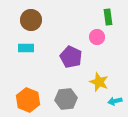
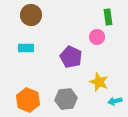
brown circle: moved 5 px up
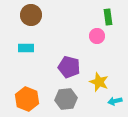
pink circle: moved 1 px up
purple pentagon: moved 2 px left, 10 px down; rotated 10 degrees counterclockwise
orange hexagon: moved 1 px left, 1 px up
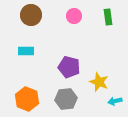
pink circle: moved 23 px left, 20 px up
cyan rectangle: moved 3 px down
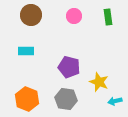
gray hexagon: rotated 15 degrees clockwise
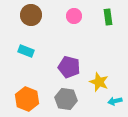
cyan rectangle: rotated 21 degrees clockwise
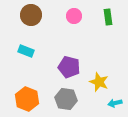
cyan arrow: moved 2 px down
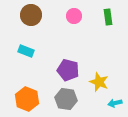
purple pentagon: moved 1 px left, 3 px down
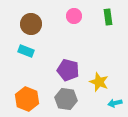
brown circle: moved 9 px down
